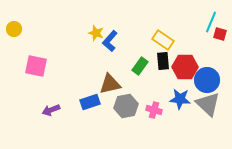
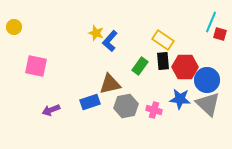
yellow circle: moved 2 px up
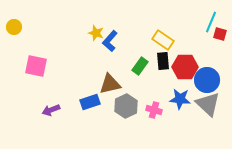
gray hexagon: rotated 15 degrees counterclockwise
